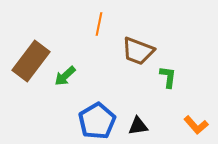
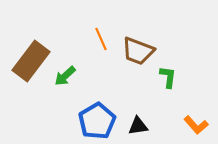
orange line: moved 2 px right, 15 px down; rotated 35 degrees counterclockwise
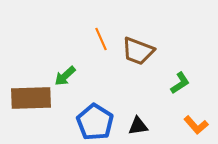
brown rectangle: moved 37 px down; rotated 51 degrees clockwise
green L-shape: moved 12 px right, 6 px down; rotated 50 degrees clockwise
blue pentagon: moved 2 px left, 1 px down; rotated 9 degrees counterclockwise
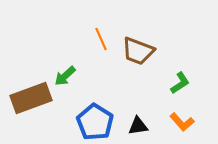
brown rectangle: rotated 18 degrees counterclockwise
orange L-shape: moved 14 px left, 3 px up
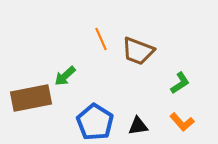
brown rectangle: rotated 9 degrees clockwise
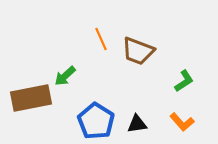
green L-shape: moved 4 px right, 2 px up
blue pentagon: moved 1 px right, 1 px up
black triangle: moved 1 px left, 2 px up
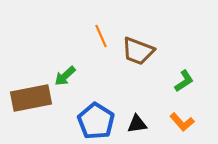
orange line: moved 3 px up
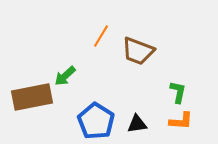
orange line: rotated 55 degrees clockwise
green L-shape: moved 6 px left, 11 px down; rotated 45 degrees counterclockwise
brown rectangle: moved 1 px right, 1 px up
orange L-shape: moved 1 px left, 1 px up; rotated 45 degrees counterclockwise
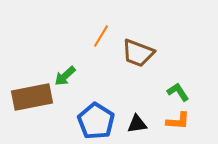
brown trapezoid: moved 2 px down
green L-shape: rotated 45 degrees counterclockwise
orange L-shape: moved 3 px left
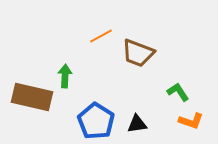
orange line: rotated 30 degrees clockwise
green arrow: rotated 135 degrees clockwise
brown rectangle: rotated 24 degrees clockwise
orange L-shape: moved 13 px right; rotated 15 degrees clockwise
